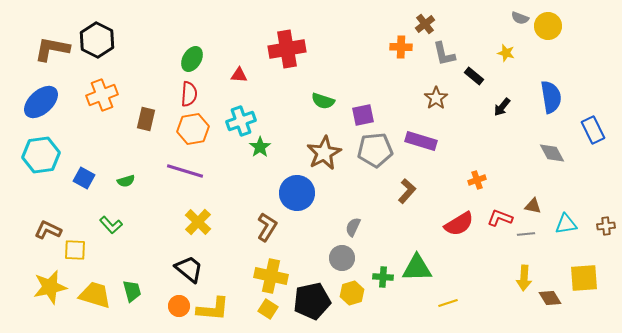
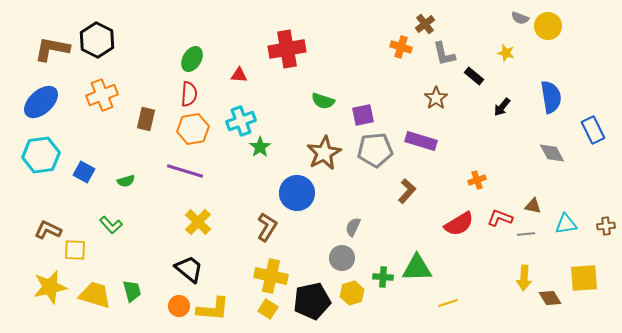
orange cross at (401, 47): rotated 15 degrees clockwise
blue square at (84, 178): moved 6 px up
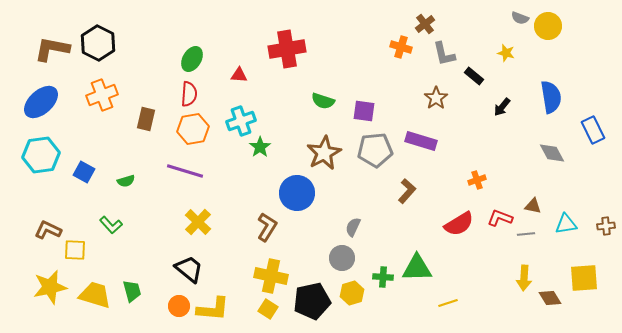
black hexagon at (97, 40): moved 1 px right, 3 px down
purple square at (363, 115): moved 1 px right, 4 px up; rotated 20 degrees clockwise
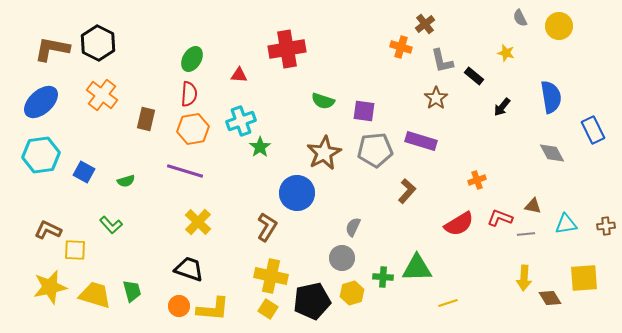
gray semicircle at (520, 18): rotated 42 degrees clockwise
yellow circle at (548, 26): moved 11 px right
gray L-shape at (444, 54): moved 2 px left, 7 px down
orange cross at (102, 95): rotated 32 degrees counterclockwise
black trapezoid at (189, 269): rotated 20 degrees counterclockwise
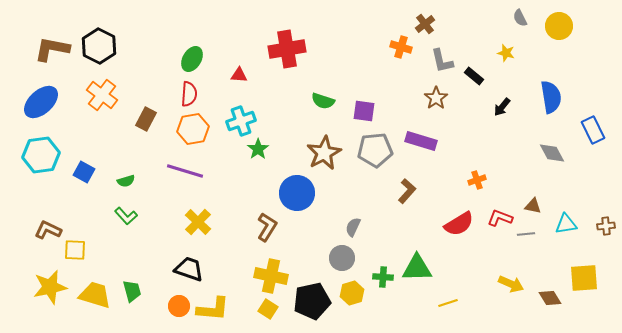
black hexagon at (98, 43): moved 1 px right, 3 px down
brown rectangle at (146, 119): rotated 15 degrees clockwise
green star at (260, 147): moved 2 px left, 2 px down
green L-shape at (111, 225): moved 15 px right, 9 px up
yellow arrow at (524, 278): moved 13 px left, 6 px down; rotated 70 degrees counterclockwise
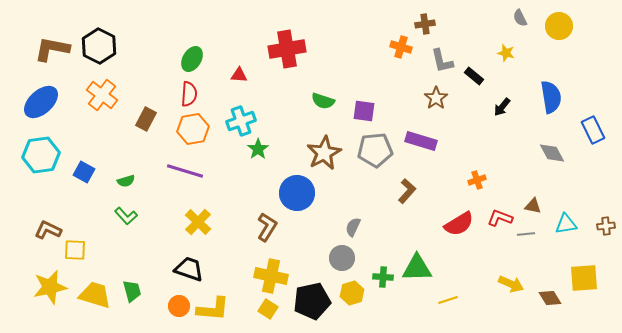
brown cross at (425, 24): rotated 30 degrees clockwise
yellow line at (448, 303): moved 3 px up
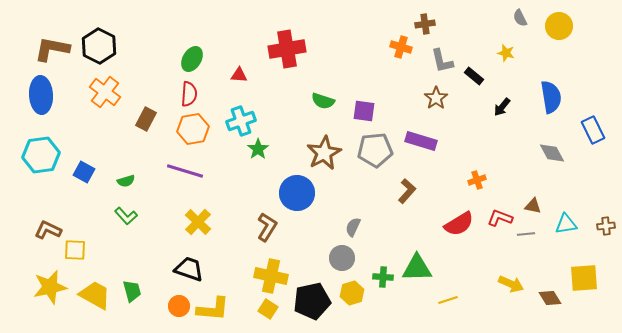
orange cross at (102, 95): moved 3 px right, 3 px up
blue ellipse at (41, 102): moved 7 px up; rotated 51 degrees counterclockwise
yellow trapezoid at (95, 295): rotated 12 degrees clockwise
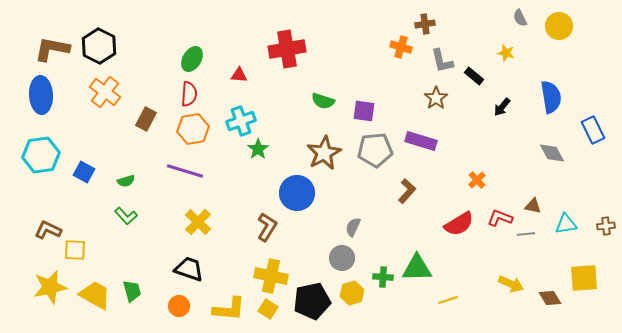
orange cross at (477, 180): rotated 24 degrees counterclockwise
yellow L-shape at (213, 309): moved 16 px right
